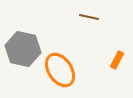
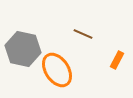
brown line: moved 6 px left, 17 px down; rotated 12 degrees clockwise
orange ellipse: moved 3 px left
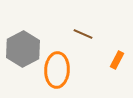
gray hexagon: rotated 20 degrees clockwise
orange ellipse: rotated 36 degrees clockwise
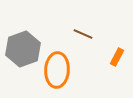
gray hexagon: rotated 8 degrees clockwise
orange rectangle: moved 3 px up
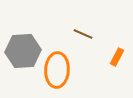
gray hexagon: moved 2 px down; rotated 16 degrees clockwise
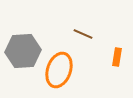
orange rectangle: rotated 18 degrees counterclockwise
orange ellipse: moved 2 px right; rotated 16 degrees clockwise
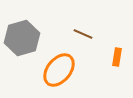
gray hexagon: moved 1 px left, 13 px up; rotated 12 degrees counterclockwise
orange ellipse: rotated 20 degrees clockwise
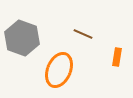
gray hexagon: rotated 24 degrees counterclockwise
orange ellipse: rotated 16 degrees counterclockwise
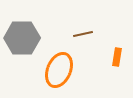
brown line: rotated 36 degrees counterclockwise
gray hexagon: rotated 20 degrees counterclockwise
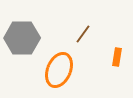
brown line: rotated 42 degrees counterclockwise
